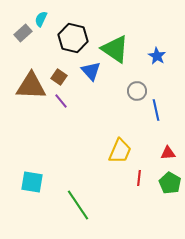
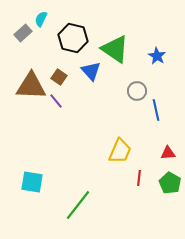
purple line: moved 5 px left
green line: rotated 72 degrees clockwise
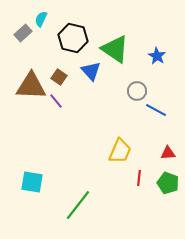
blue line: rotated 50 degrees counterclockwise
green pentagon: moved 2 px left; rotated 10 degrees counterclockwise
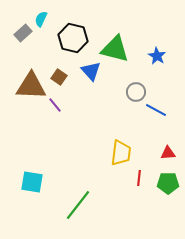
green triangle: rotated 20 degrees counterclockwise
gray circle: moved 1 px left, 1 px down
purple line: moved 1 px left, 4 px down
yellow trapezoid: moved 1 px right, 2 px down; rotated 16 degrees counterclockwise
green pentagon: rotated 20 degrees counterclockwise
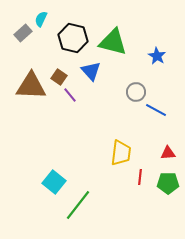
green triangle: moved 2 px left, 7 px up
purple line: moved 15 px right, 10 px up
red line: moved 1 px right, 1 px up
cyan square: moved 22 px right; rotated 30 degrees clockwise
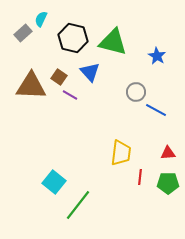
blue triangle: moved 1 px left, 1 px down
purple line: rotated 21 degrees counterclockwise
